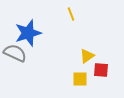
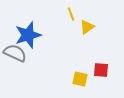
blue star: moved 2 px down
yellow triangle: moved 29 px up
yellow square: rotated 14 degrees clockwise
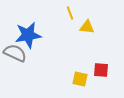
yellow line: moved 1 px left, 1 px up
yellow triangle: rotated 42 degrees clockwise
blue star: rotated 8 degrees clockwise
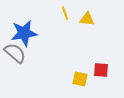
yellow line: moved 5 px left
yellow triangle: moved 8 px up
blue star: moved 4 px left, 2 px up
gray semicircle: rotated 15 degrees clockwise
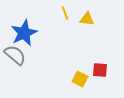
blue star: rotated 16 degrees counterclockwise
gray semicircle: moved 2 px down
red square: moved 1 px left
yellow square: rotated 14 degrees clockwise
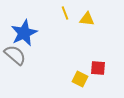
red square: moved 2 px left, 2 px up
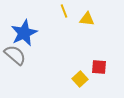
yellow line: moved 1 px left, 2 px up
red square: moved 1 px right, 1 px up
yellow square: rotated 21 degrees clockwise
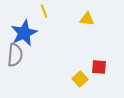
yellow line: moved 20 px left
gray semicircle: rotated 55 degrees clockwise
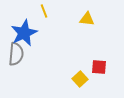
gray semicircle: moved 1 px right, 1 px up
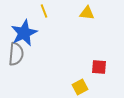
yellow triangle: moved 6 px up
yellow square: moved 8 px down; rotated 14 degrees clockwise
